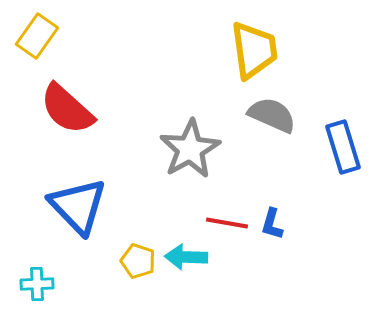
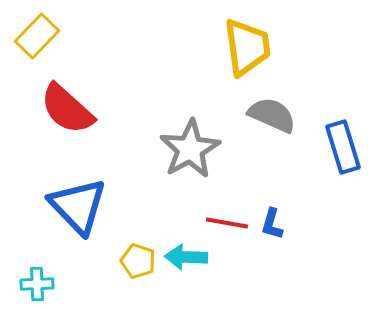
yellow rectangle: rotated 9 degrees clockwise
yellow trapezoid: moved 7 px left, 3 px up
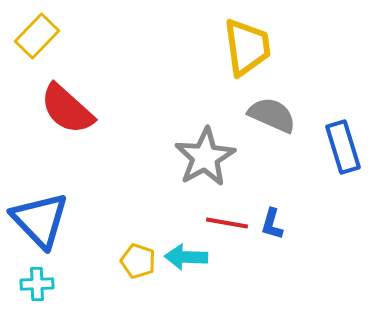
gray star: moved 15 px right, 8 px down
blue triangle: moved 38 px left, 14 px down
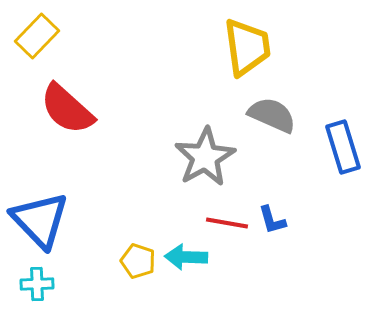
blue L-shape: moved 4 px up; rotated 32 degrees counterclockwise
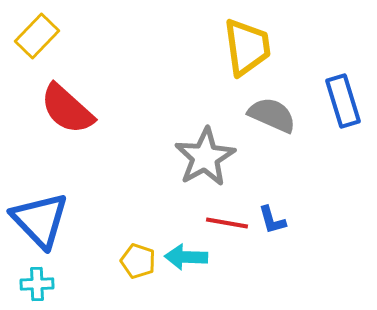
blue rectangle: moved 46 px up
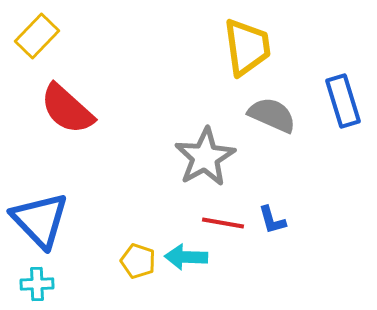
red line: moved 4 px left
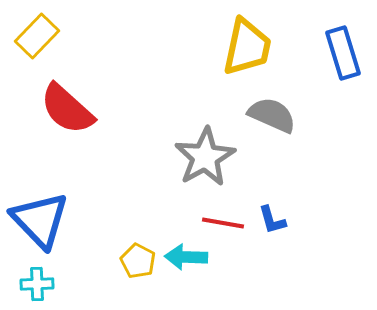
yellow trapezoid: rotated 20 degrees clockwise
blue rectangle: moved 48 px up
yellow pentagon: rotated 8 degrees clockwise
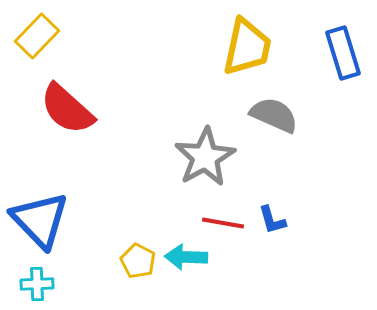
gray semicircle: moved 2 px right
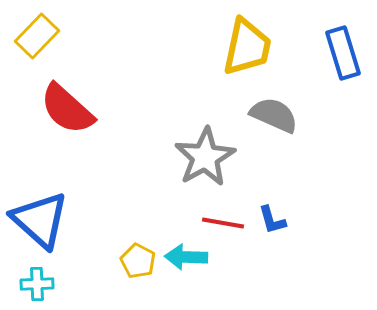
blue triangle: rotated 4 degrees counterclockwise
